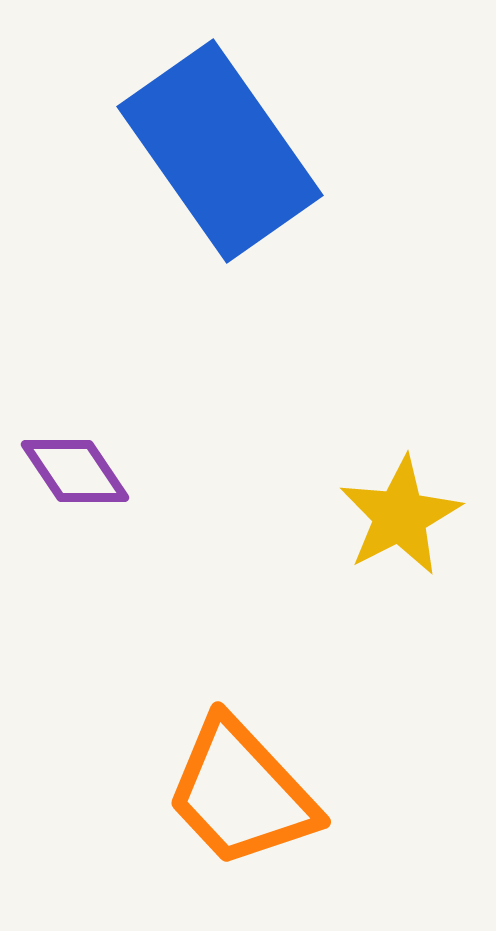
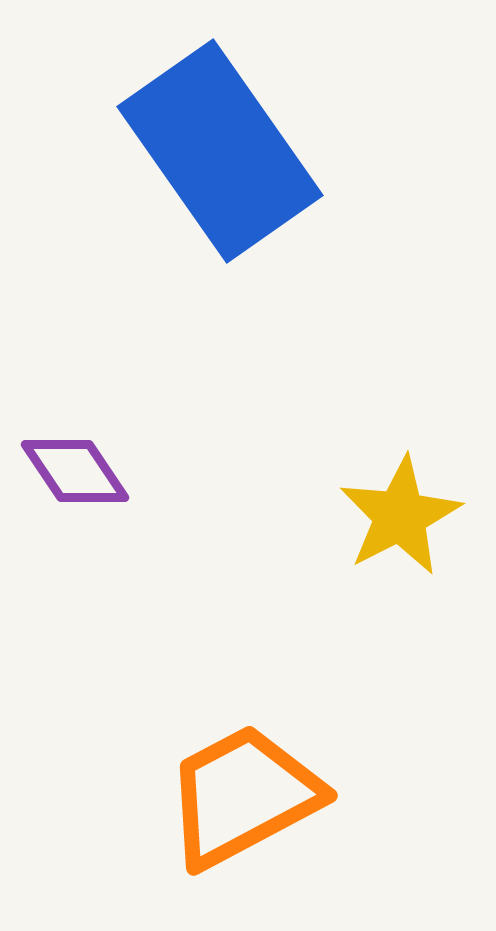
orange trapezoid: moved 2 px right, 3 px down; rotated 105 degrees clockwise
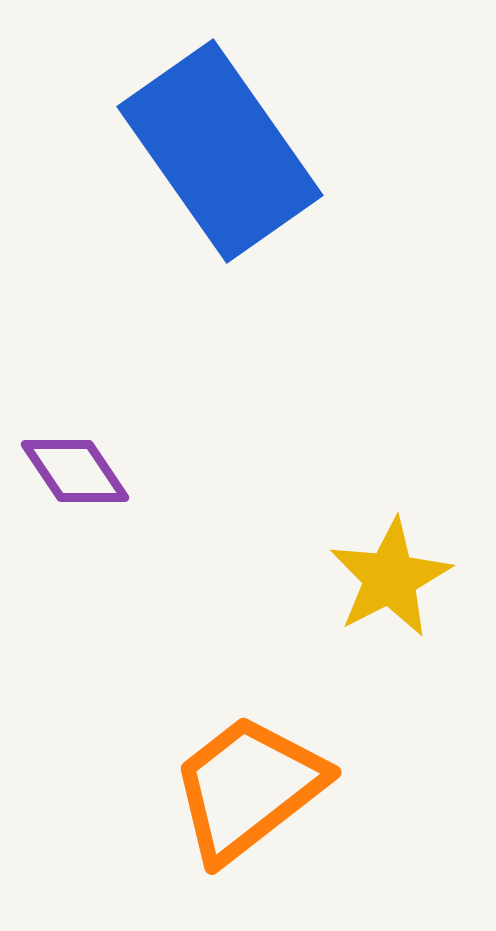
yellow star: moved 10 px left, 62 px down
orange trapezoid: moved 5 px right, 8 px up; rotated 10 degrees counterclockwise
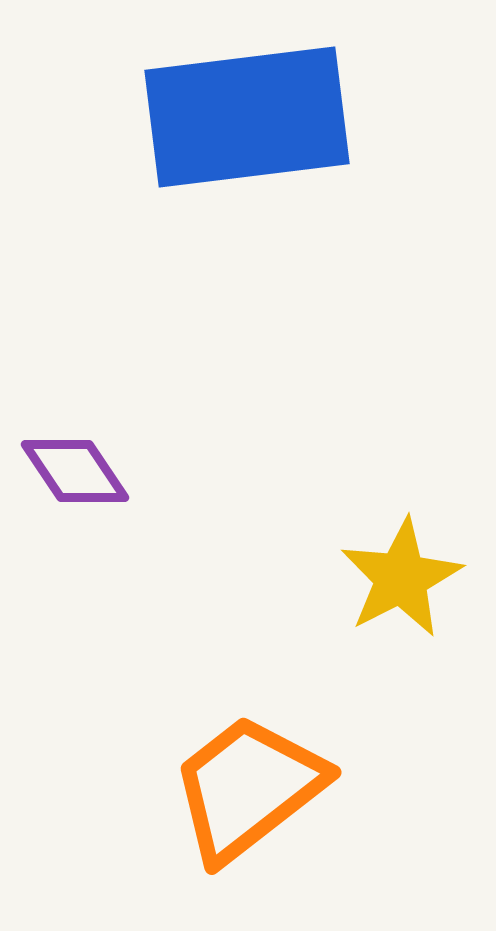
blue rectangle: moved 27 px right, 34 px up; rotated 62 degrees counterclockwise
yellow star: moved 11 px right
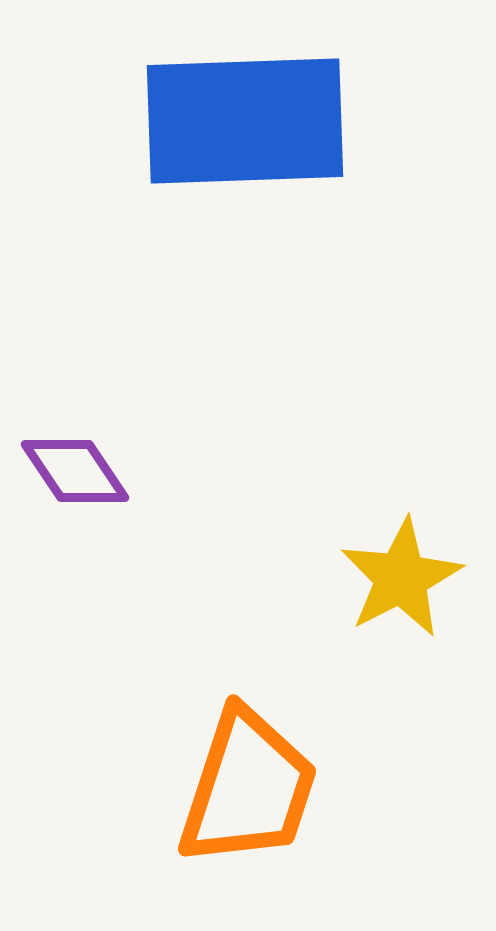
blue rectangle: moved 2 px left, 4 px down; rotated 5 degrees clockwise
orange trapezoid: rotated 146 degrees clockwise
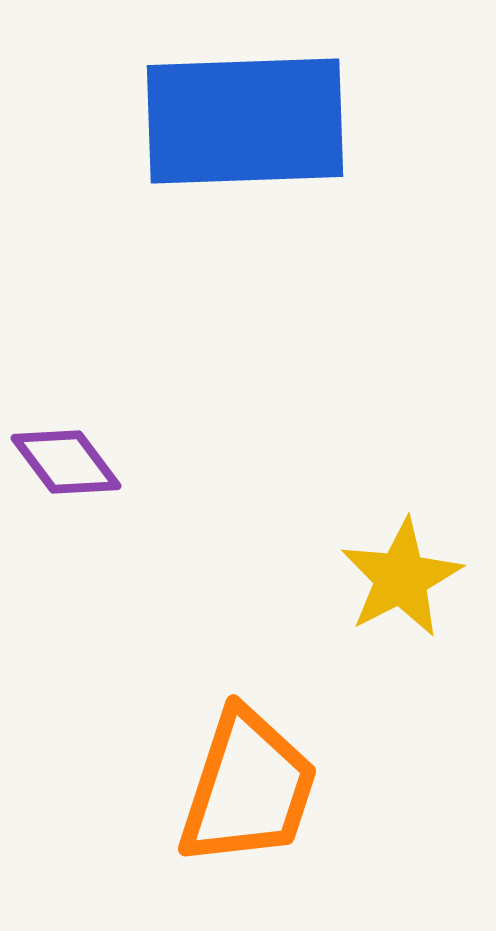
purple diamond: moved 9 px left, 9 px up; rotated 3 degrees counterclockwise
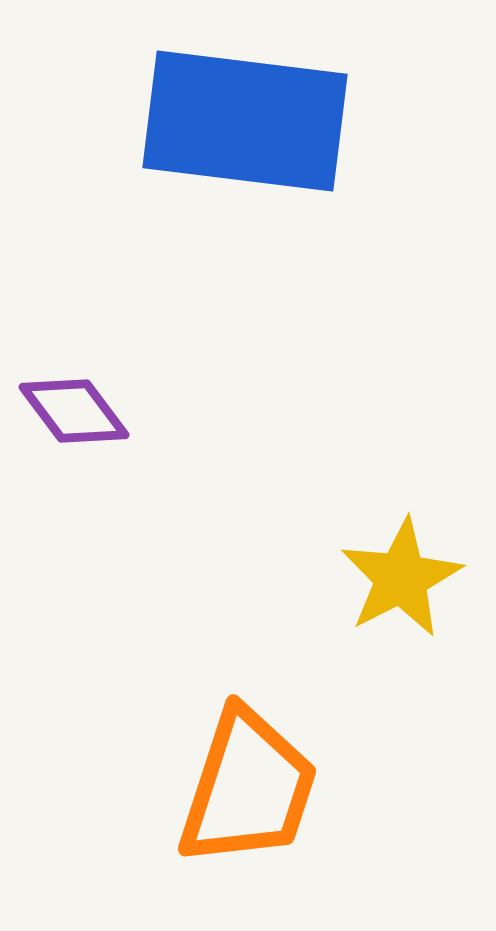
blue rectangle: rotated 9 degrees clockwise
purple diamond: moved 8 px right, 51 px up
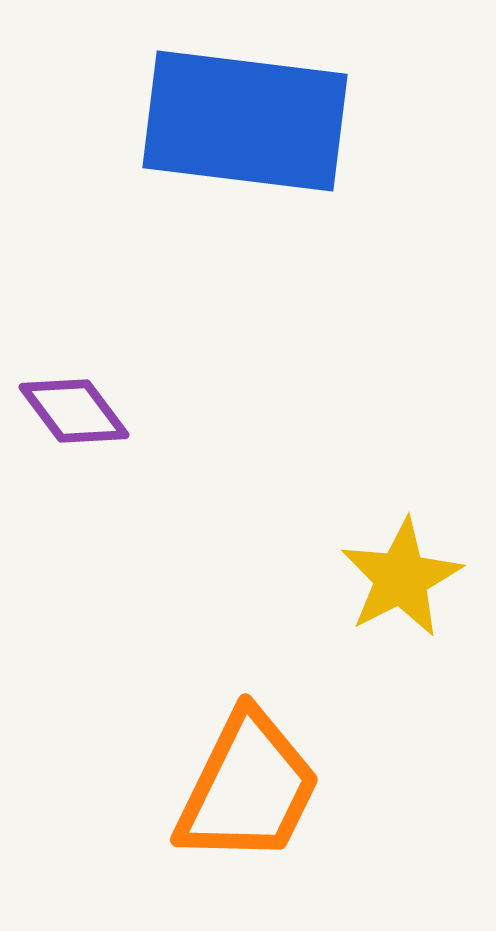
orange trapezoid: rotated 8 degrees clockwise
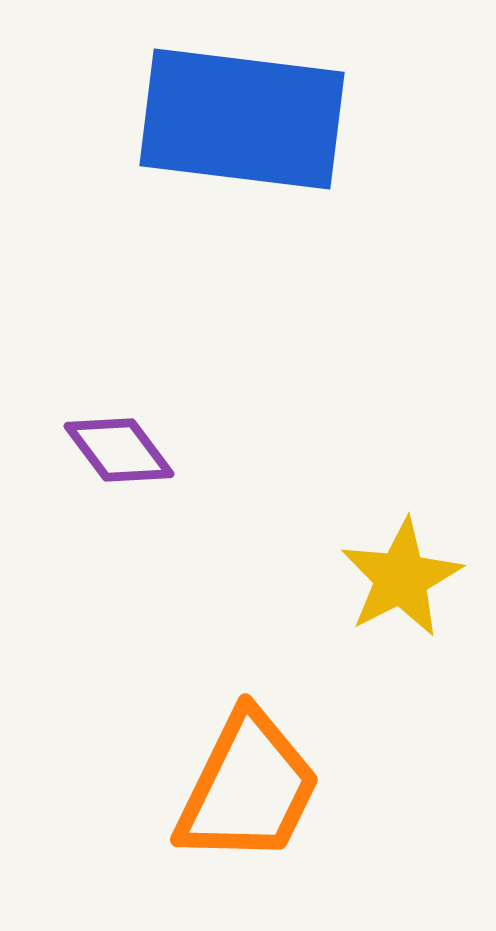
blue rectangle: moved 3 px left, 2 px up
purple diamond: moved 45 px right, 39 px down
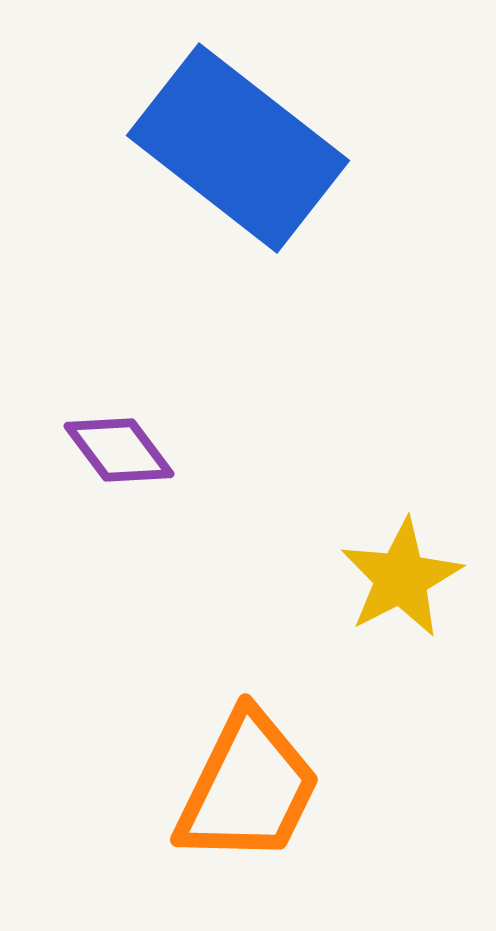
blue rectangle: moved 4 px left, 29 px down; rotated 31 degrees clockwise
